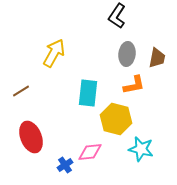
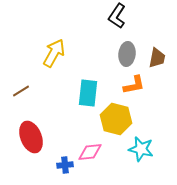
blue cross: rotated 28 degrees clockwise
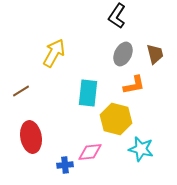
gray ellipse: moved 4 px left; rotated 20 degrees clockwise
brown trapezoid: moved 2 px left, 4 px up; rotated 25 degrees counterclockwise
red ellipse: rotated 12 degrees clockwise
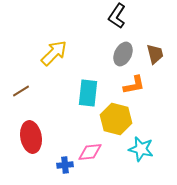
yellow arrow: rotated 16 degrees clockwise
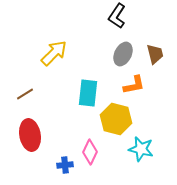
brown line: moved 4 px right, 3 px down
red ellipse: moved 1 px left, 2 px up
pink diamond: rotated 60 degrees counterclockwise
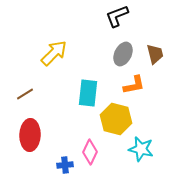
black L-shape: rotated 35 degrees clockwise
red ellipse: rotated 12 degrees clockwise
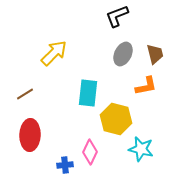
orange L-shape: moved 12 px right, 1 px down
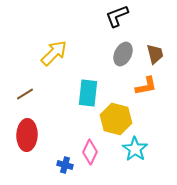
red ellipse: moved 3 px left
cyan star: moved 6 px left; rotated 20 degrees clockwise
blue cross: rotated 21 degrees clockwise
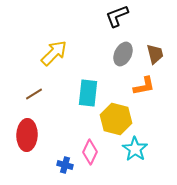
orange L-shape: moved 2 px left
brown line: moved 9 px right
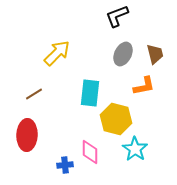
yellow arrow: moved 3 px right
cyan rectangle: moved 2 px right
pink diamond: rotated 25 degrees counterclockwise
blue cross: rotated 21 degrees counterclockwise
